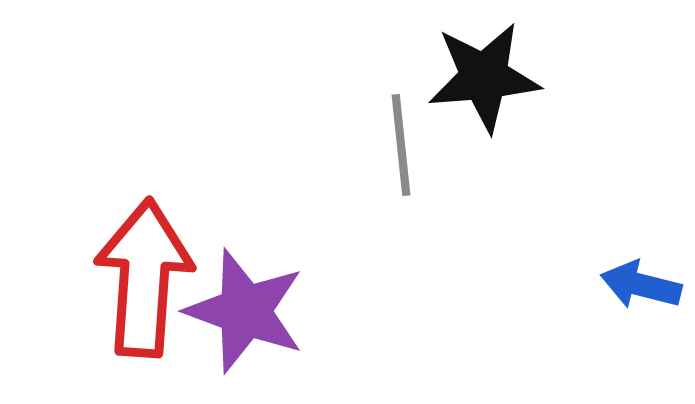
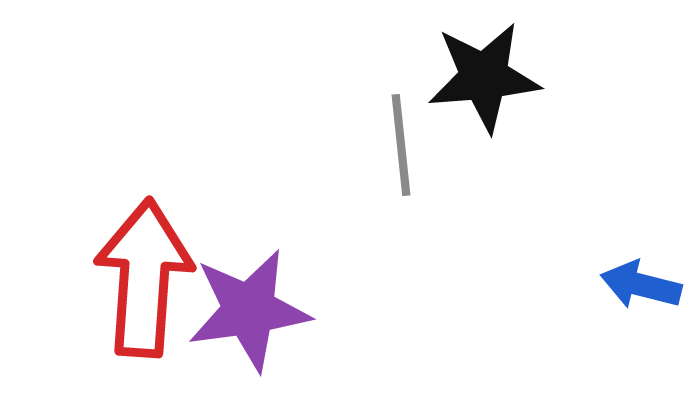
purple star: moved 4 px right, 1 px up; rotated 28 degrees counterclockwise
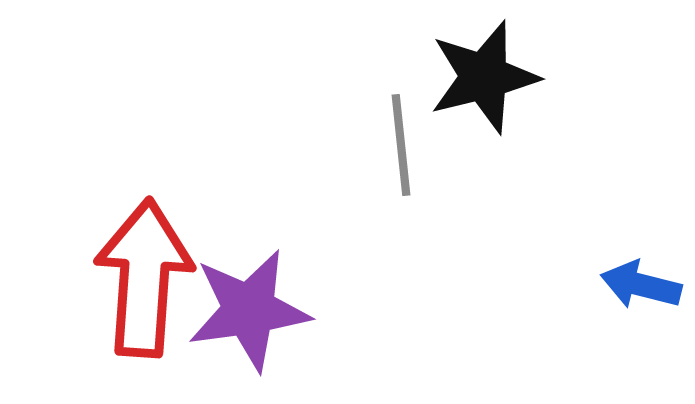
black star: rotated 9 degrees counterclockwise
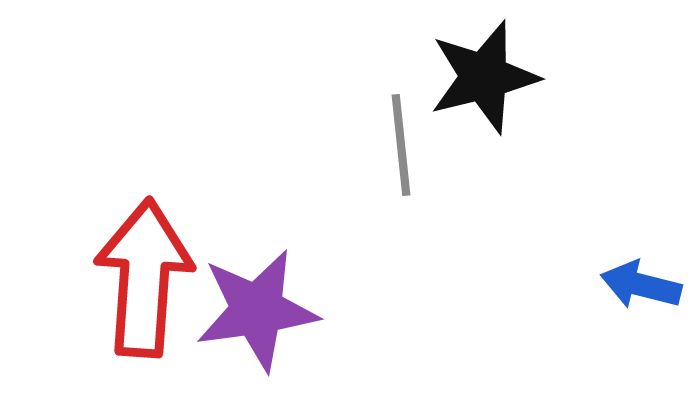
purple star: moved 8 px right
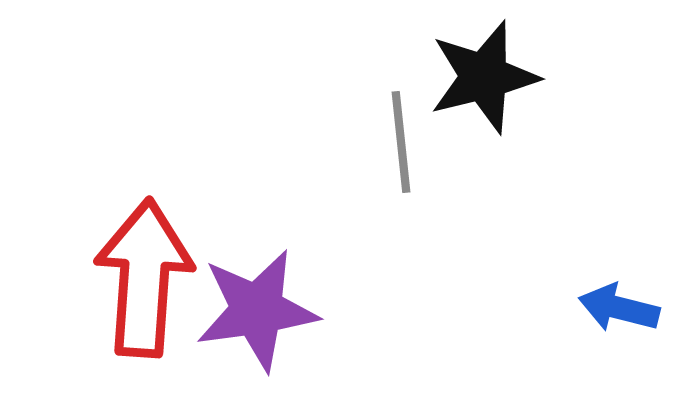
gray line: moved 3 px up
blue arrow: moved 22 px left, 23 px down
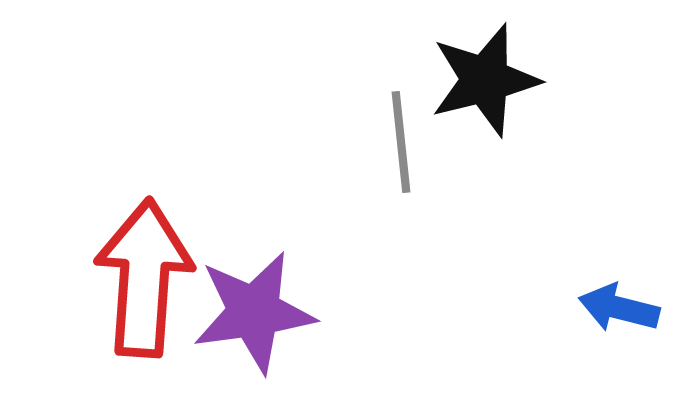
black star: moved 1 px right, 3 px down
purple star: moved 3 px left, 2 px down
